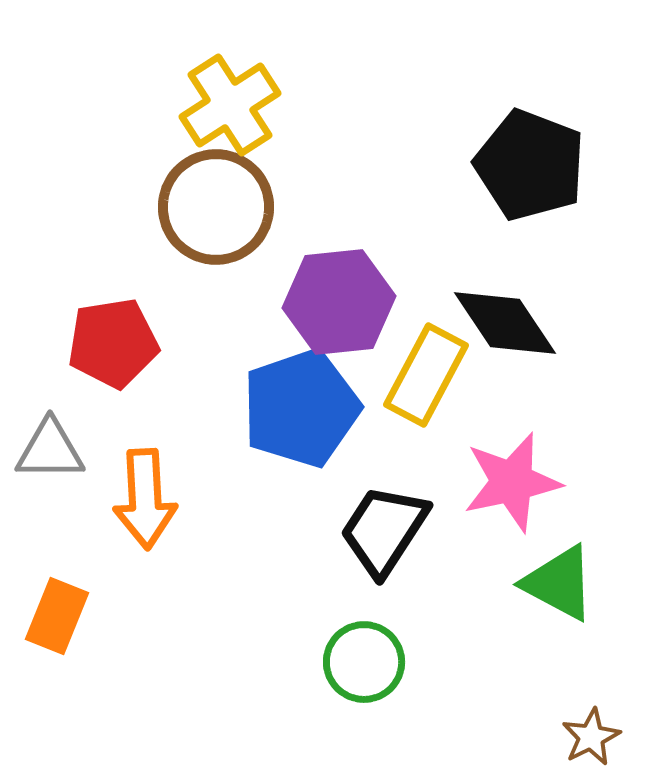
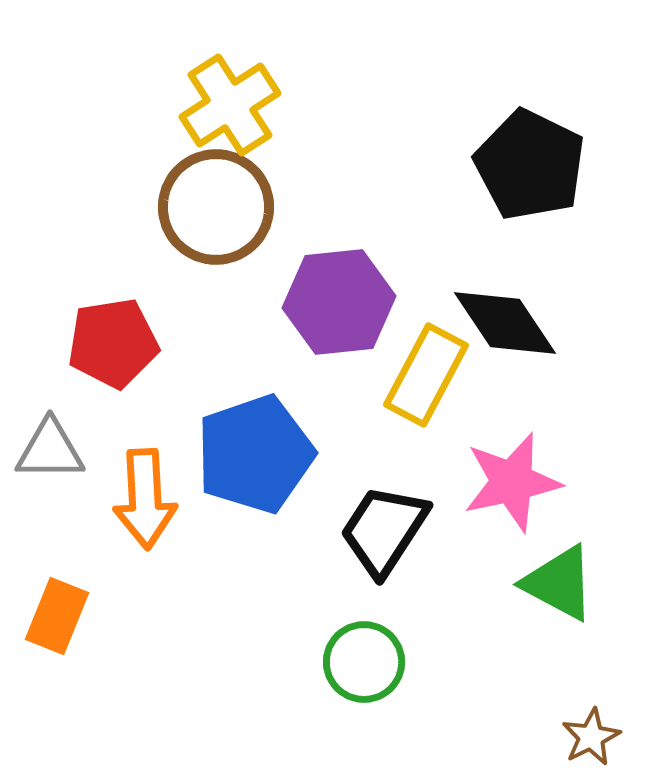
black pentagon: rotated 5 degrees clockwise
blue pentagon: moved 46 px left, 46 px down
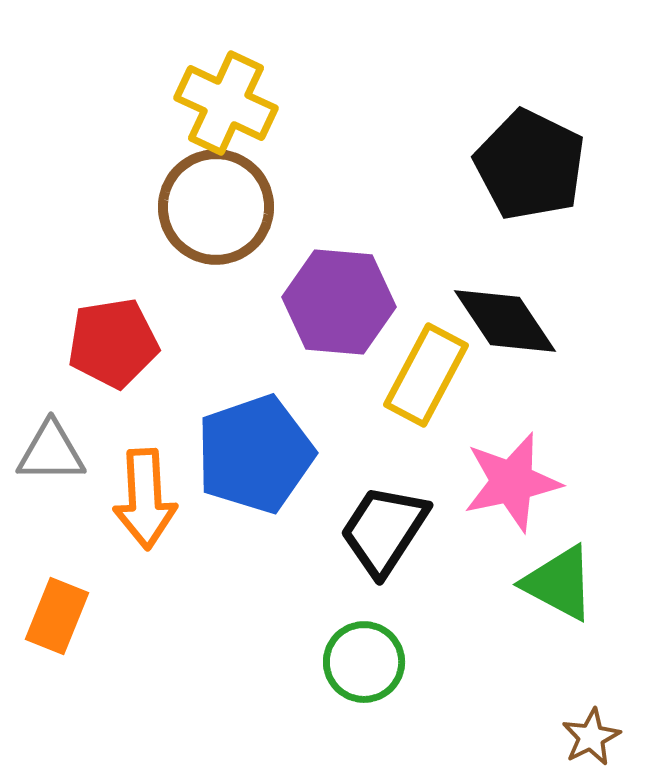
yellow cross: moved 4 px left, 2 px up; rotated 32 degrees counterclockwise
purple hexagon: rotated 11 degrees clockwise
black diamond: moved 2 px up
gray triangle: moved 1 px right, 2 px down
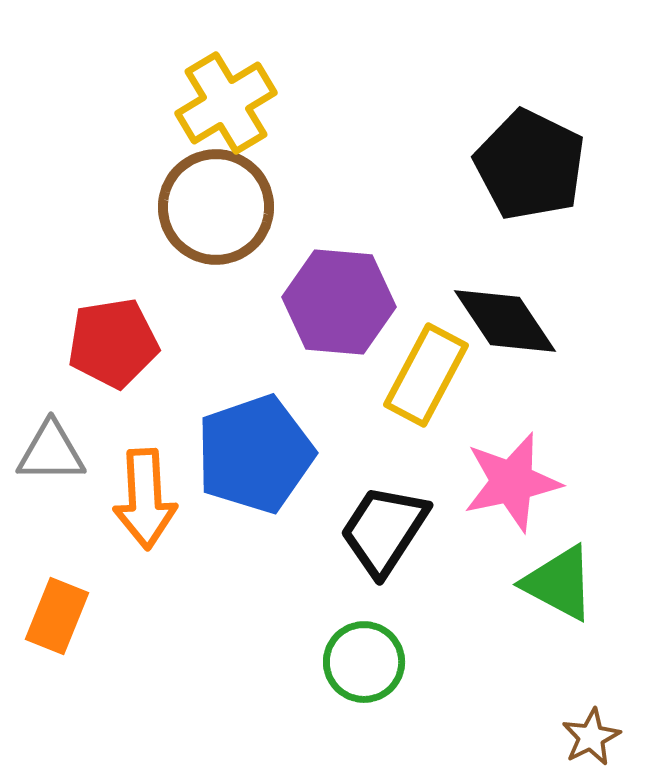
yellow cross: rotated 34 degrees clockwise
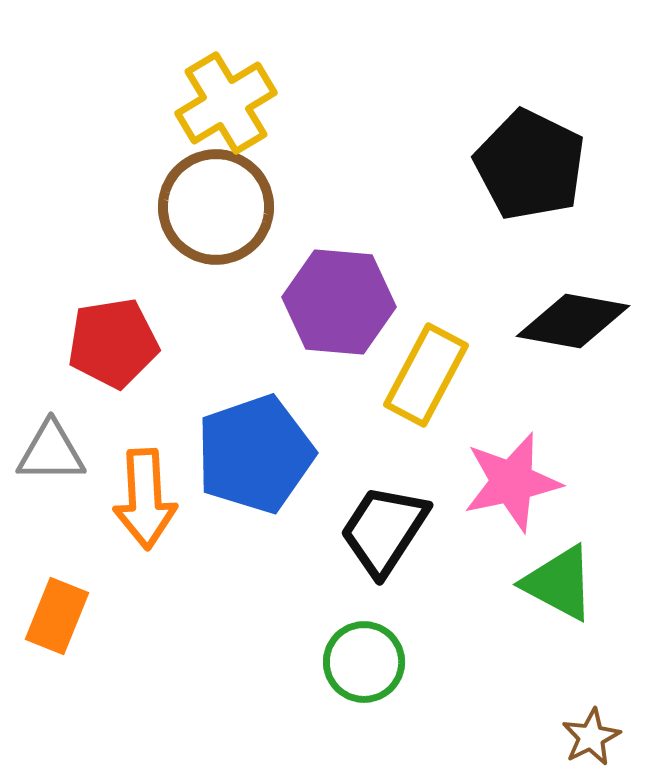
black diamond: moved 68 px right; rotated 46 degrees counterclockwise
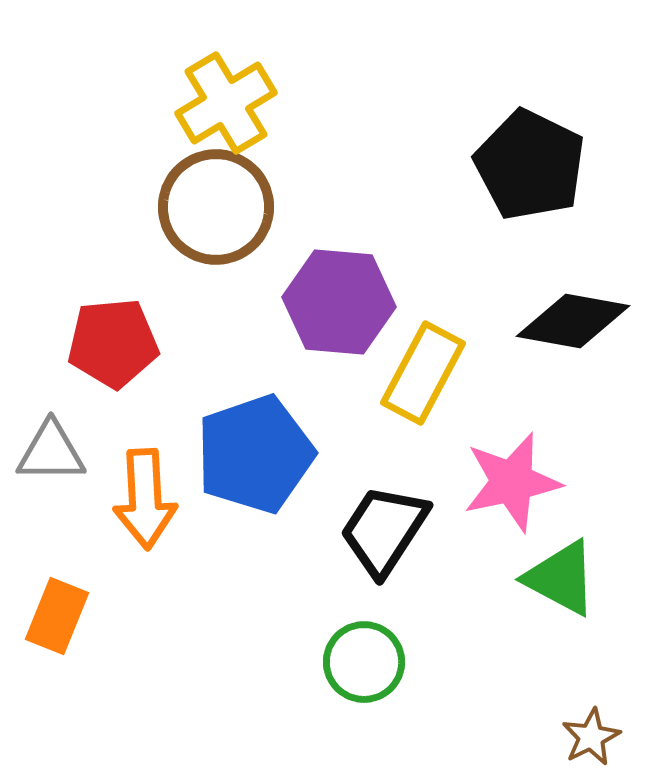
red pentagon: rotated 4 degrees clockwise
yellow rectangle: moved 3 px left, 2 px up
green triangle: moved 2 px right, 5 px up
